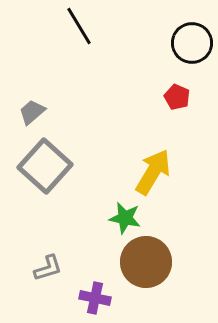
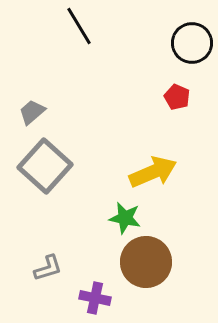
yellow arrow: rotated 36 degrees clockwise
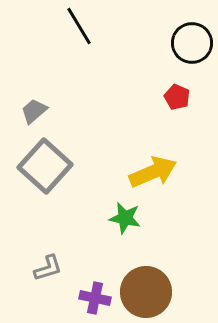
gray trapezoid: moved 2 px right, 1 px up
brown circle: moved 30 px down
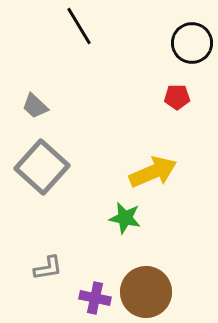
red pentagon: rotated 25 degrees counterclockwise
gray trapezoid: moved 1 px right, 5 px up; rotated 96 degrees counterclockwise
gray square: moved 3 px left, 1 px down
gray L-shape: rotated 8 degrees clockwise
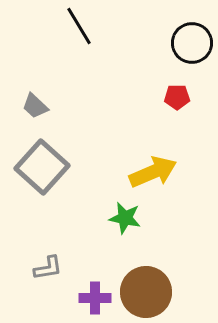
purple cross: rotated 12 degrees counterclockwise
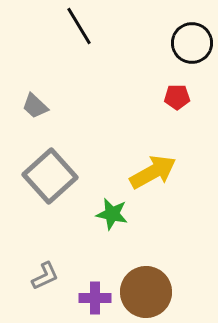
gray square: moved 8 px right, 9 px down; rotated 6 degrees clockwise
yellow arrow: rotated 6 degrees counterclockwise
green star: moved 13 px left, 4 px up
gray L-shape: moved 3 px left, 8 px down; rotated 16 degrees counterclockwise
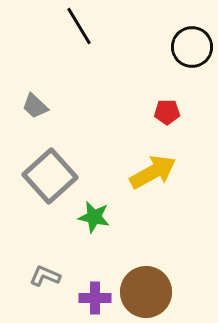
black circle: moved 4 px down
red pentagon: moved 10 px left, 15 px down
green star: moved 18 px left, 3 px down
gray L-shape: rotated 132 degrees counterclockwise
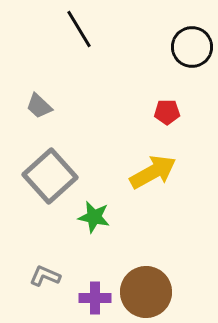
black line: moved 3 px down
gray trapezoid: moved 4 px right
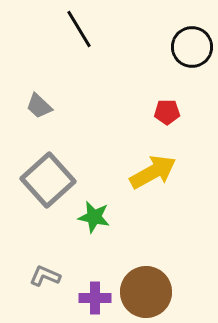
gray square: moved 2 px left, 4 px down
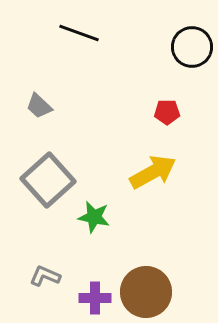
black line: moved 4 px down; rotated 39 degrees counterclockwise
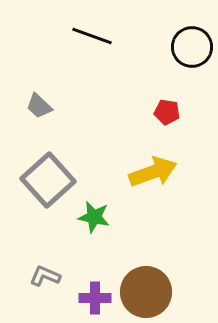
black line: moved 13 px right, 3 px down
red pentagon: rotated 10 degrees clockwise
yellow arrow: rotated 9 degrees clockwise
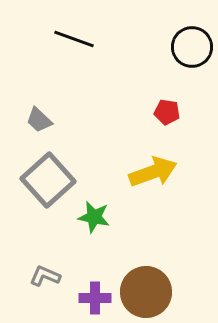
black line: moved 18 px left, 3 px down
gray trapezoid: moved 14 px down
